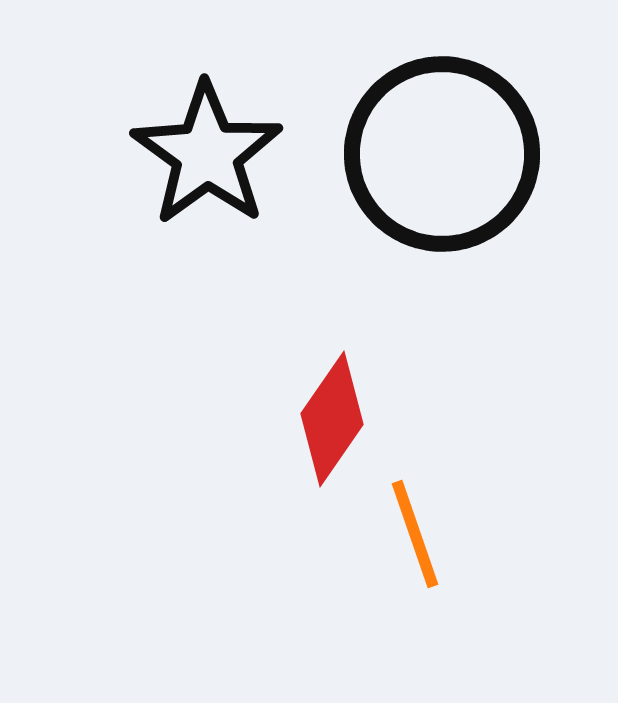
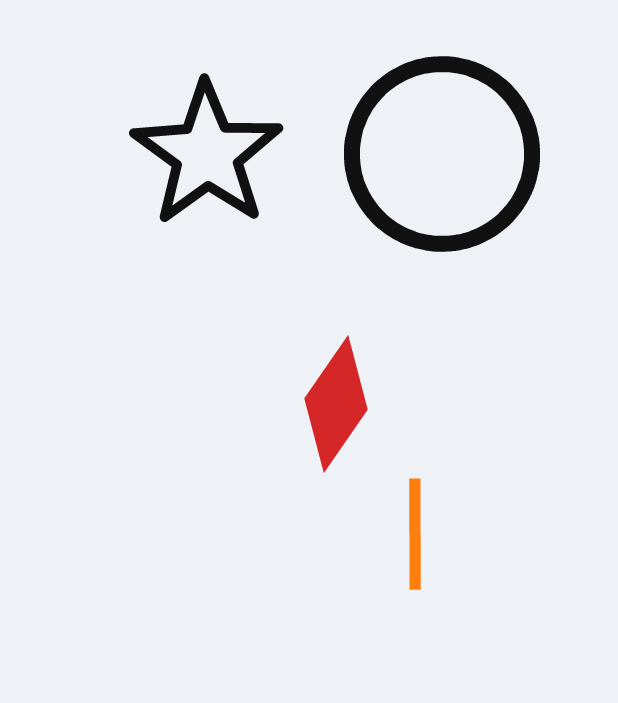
red diamond: moved 4 px right, 15 px up
orange line: rotated 19 degrees clockwise
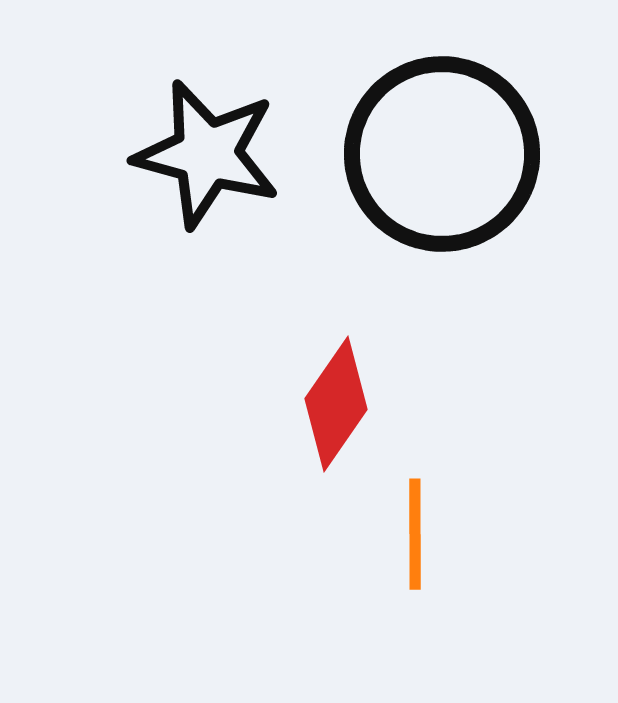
black star: rotated 21 degrees counterclockwise
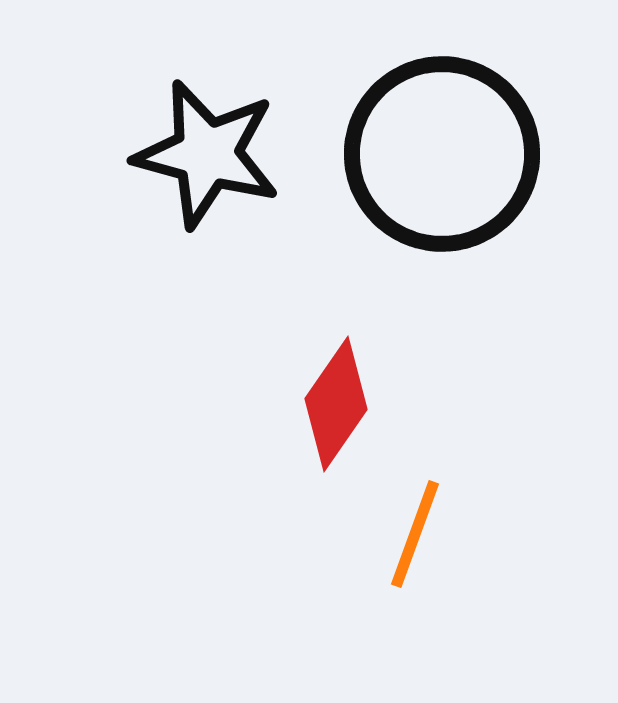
orange line: rotated 20 degrees clockwise
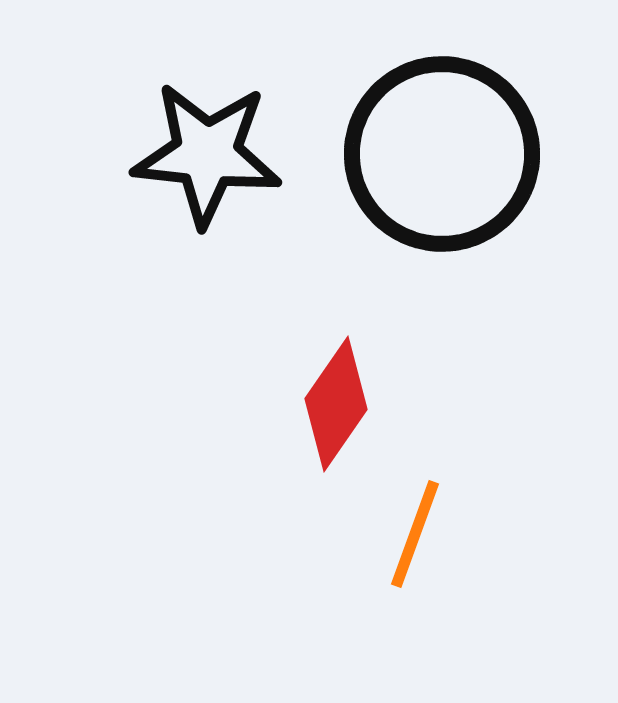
black star: rotated 9 degrees counterclockwise
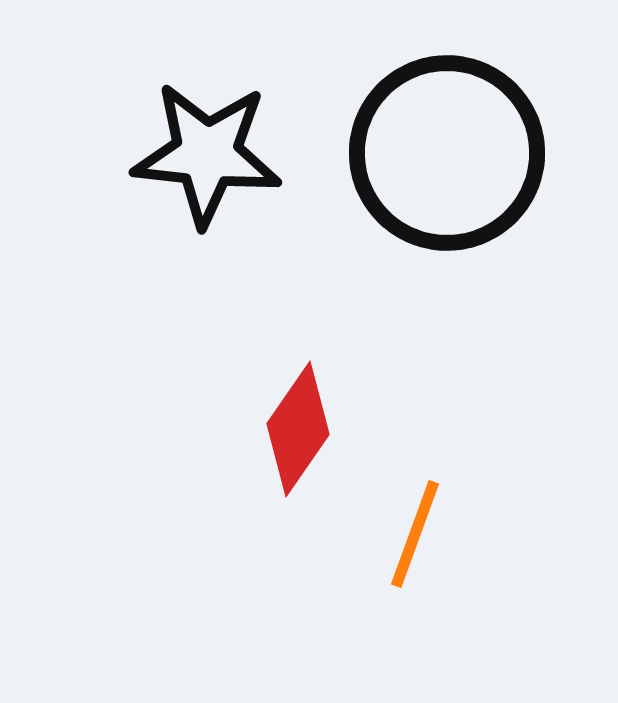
black circle: moved 5 px right, 1 px up
red diamond: moved 38 px left, 25 px down
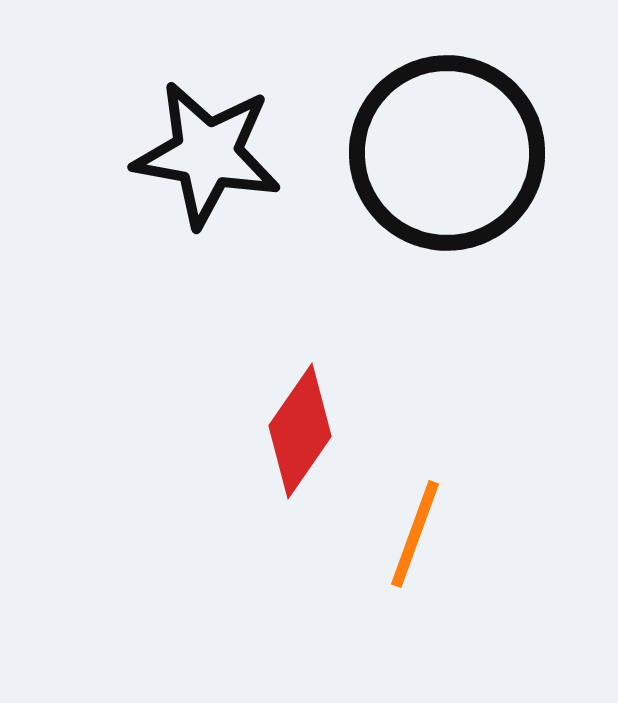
black star: rotated 4 degrees clockwise
red diamond: moved 2 px right, 2 px down
